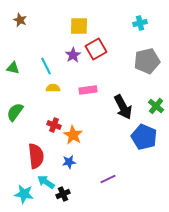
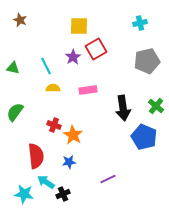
purple star: moved 2 px down
black arrow: moved 1 px down; rotated 20 degrees clockwise
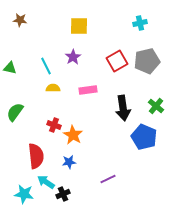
brown star: rotated 16 degrees counterclockwise
red square: moved 21 px right, 12 px down
green triangle: moved 3 px left
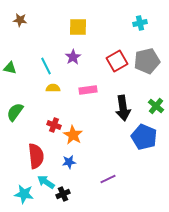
yellow square: moved 1 px left, 1 px down
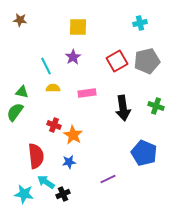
green triangle: moved 12 px right, 24 px down
pink rectangle: moved 1 px left, 3 px down
green cross: rotated 21 degrees counterclockwise
blue pentagon: moved 16 px down
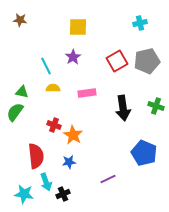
cyan arrow: rotated 144 degrees counterclockwise
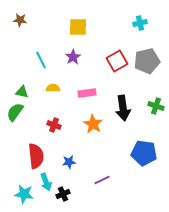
cyan line: moved 5 px left, 6 px up
orange star: moved 20 px right, 11 px up
blue pentagon: rotated 15 degrees counterclockwise
purple line: moved 6 px left, 1 px down
